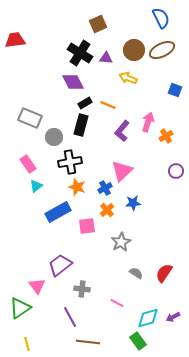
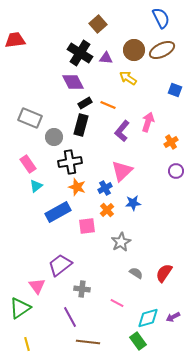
brown square at (98, 24): rotated 18 degrees counterclockwise
yellow arrow at (128, 78): rotated 12 degrees clockwise
orange cross at (166, 136): moved 5 px right, 6 px down
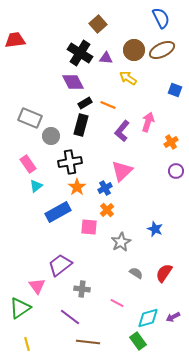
gray circle at (54, 137): moved 3 px left, 1 px up
orange star at (77, 187): rotated 18 degrees clockwise
blue star at (133, 203): moved 22 px right, 26 px down; rotated 28 degrees clockwise
pink square at (87, 226): moved 2 px right, 1 px down; rotated 12 degrees clockwise
purple line at (70, 317): rotated 25 degrees counterclockwise
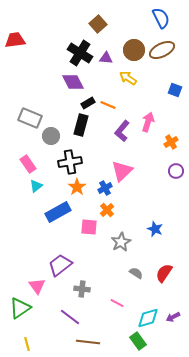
black rectangle at (85, 103): moved 3 px right
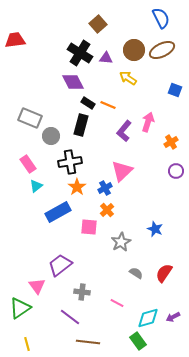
black rectangle at (88, 103): rotated 64 degrees clockwise
purple L-shape at (122, 131): moved 2 px right
gray cross at (82, 289): moved 3 px down
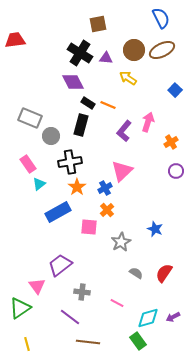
brown square at (98, 24): rotated 30 degrees clockwise
blue square at (175, 90): rotated 24 degrees clockwise
cyan triangle at (36, 186): moved 3 px right, 2 px up
